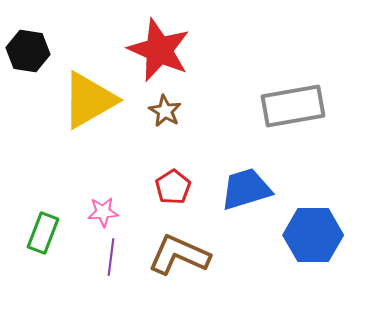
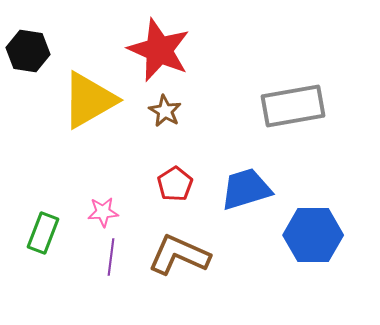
red pentagon: moved 2 px right, 3 px up
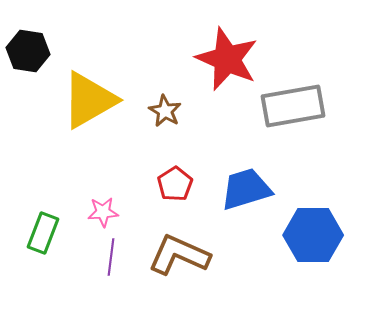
red star: moved 68 px right, 9 px down
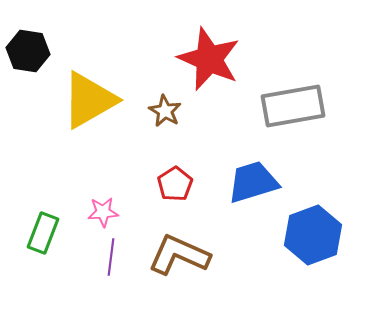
red star: moved 18 px left
blue trapezoid: moved 7 px right, 7 px up
blue hexagon: rotated 20 degrees counterclockwise
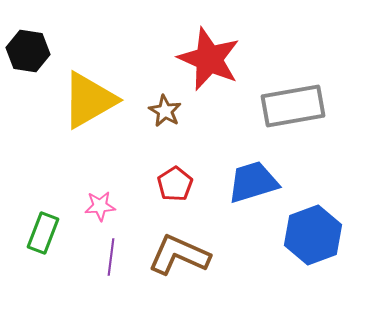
pink star: moved 3 px left, 6 px up
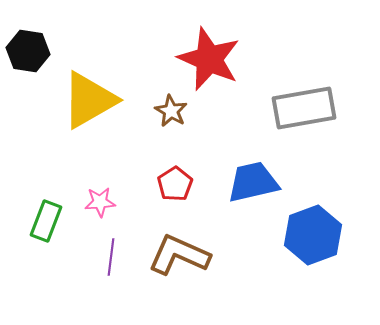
gray rectangle: moved 11 px right, 2 px down
brown star: moved 6 px right
blue trapezoid: rotated 4 degrees clockwise
pink star: moved 4 px up
green rectangle: moved 3 px right, 12 px up
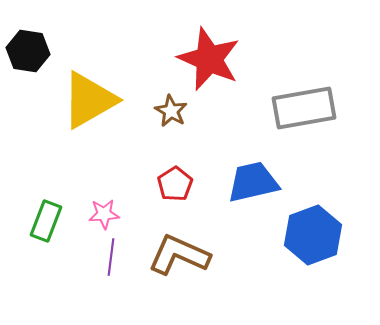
pink star: moved 4 px right, 12 px down
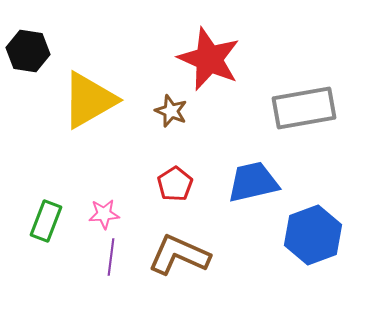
brown star: rotated 8 degrees counterclockwise
